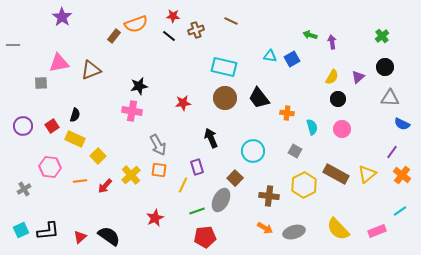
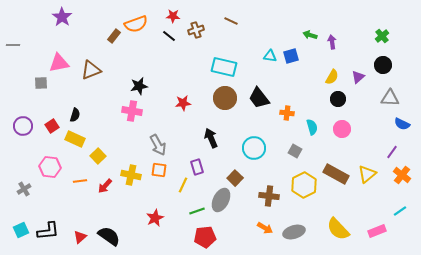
blue square at (292, 59): moved 1 px left, 3 px up; rotated 14 degrees clockwise
black circle at (385, 67): moved 2 px left, 2 px up
cyan circle at (253, 151): moved 1 px right, 3 px up
yellow cross at (131, 175): rotated 36 degrees counterclockwise
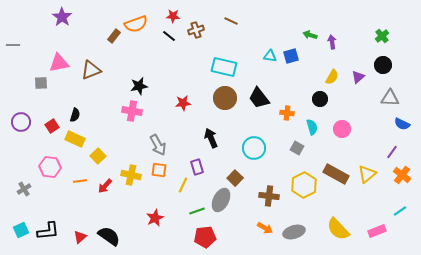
black circle at (338, 99): moved 18 px left
purple circle at (23, 126): moved 2 px left, 4 px up
gray square at (295, 151): moved 2 px right, 3 px up
